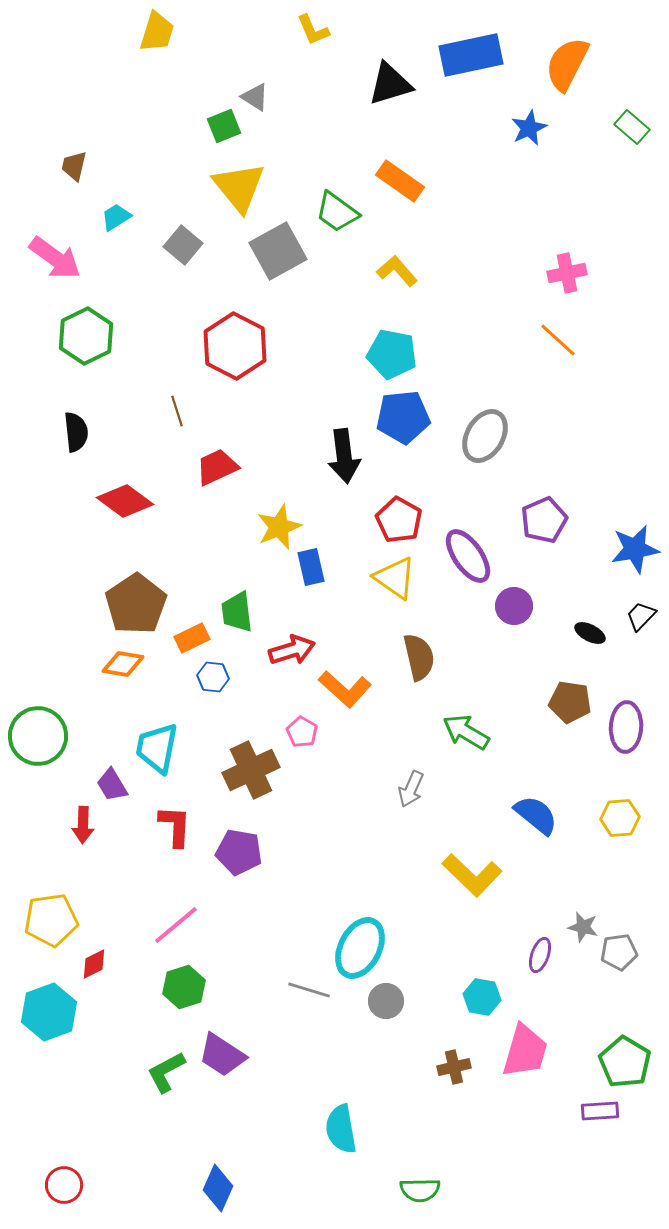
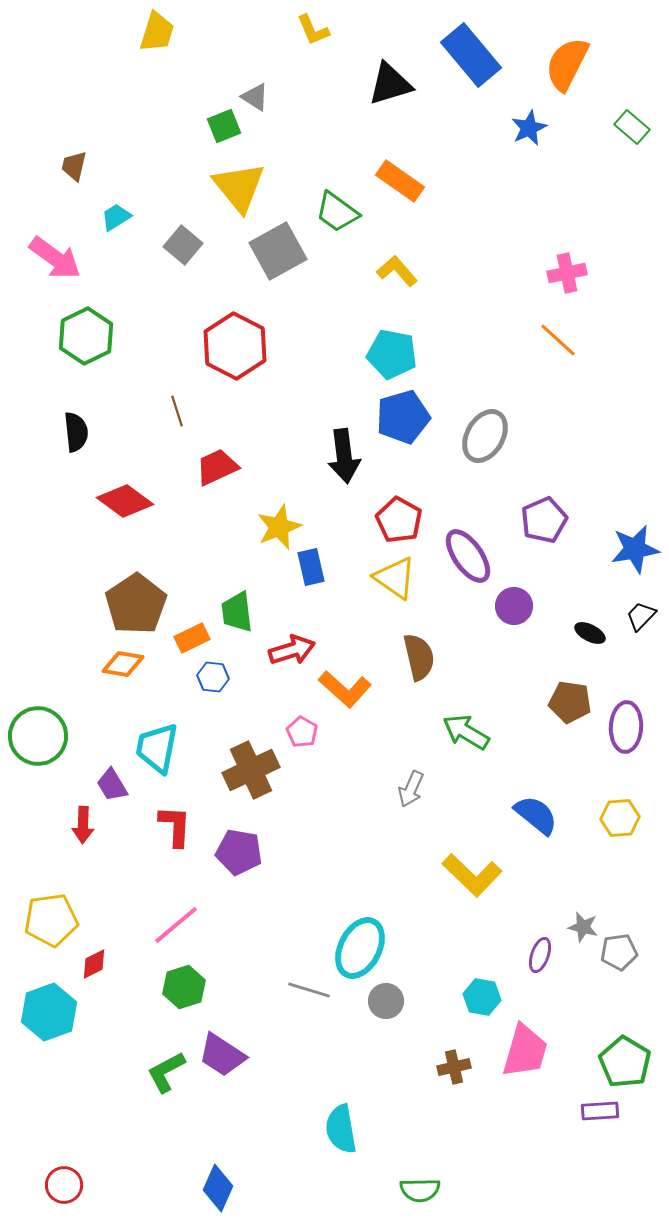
blue rectangle at (471, 55): rotated 62 degrees clockwise
blue pentagon at (403, 417): rotated 10 degrees counterclockwise
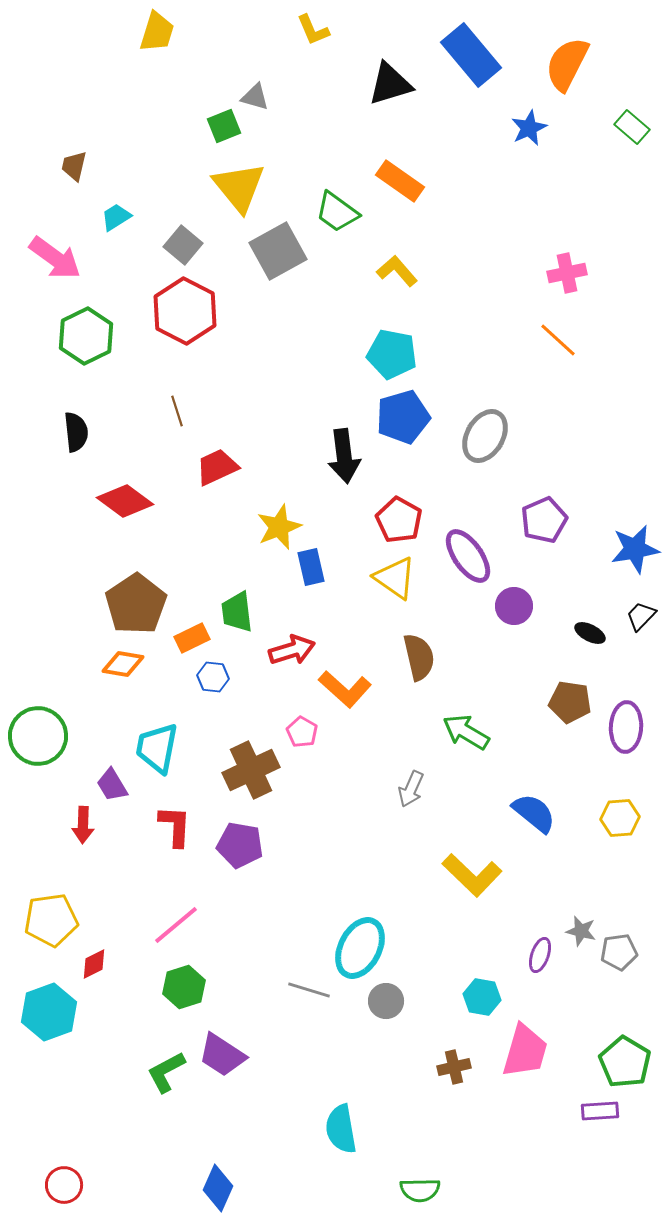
gray triangle at (255, 97): rotated 16 degrees counterclockwise
red hexagon at (235, 346): moved 50 px left, 35 px up
blue semicircle at (536, 815): moved 2 px left, 2 px up
purple pentagon at (239, 852): moved 1 px right, 7 px up
gray star at (583, 927): moved 2 px left, 4 px down
